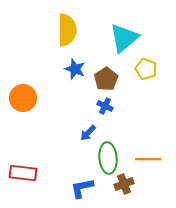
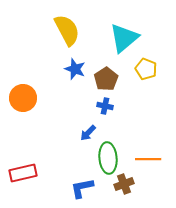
yellow semicircle: rotated 28 degrees counterclockwise
blue cross: rotated 14 degrees counterclockwise
red rectangle: rotated 20 degrees counterclockwise
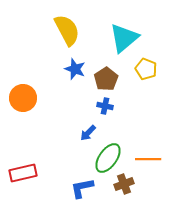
green ellipse: rotated 40 degrees clockwise
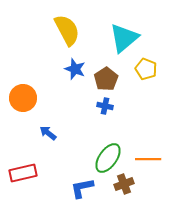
blue arrow: moved 40 px left; rotated 84 degrees clockwise
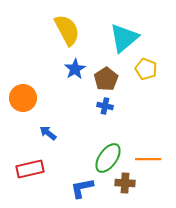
blue star: rotated 20 degrees clockwise
red rectangle: moved 7 px right, 4 px up
brown cross: moved 1 px right, 1 px up; rotated 24 degrees clockwise
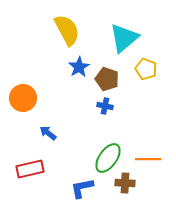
blue star: moved 4 px right, 2 px up
brown pentagon: moved 1 px right; rotated 20 degrees counterclockwise
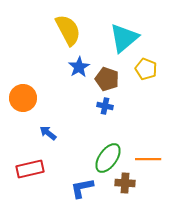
yellow semicircle: moved 1 px right
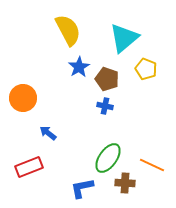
orange line: moved 4 px right, 6 px down; rotated 25 degrees clockwise
red rectangle: moved 1 px left, 2 px up; rotated 8 degrees counterclockwise
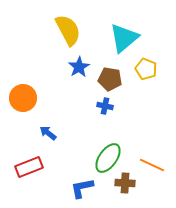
brown pentagon: moved 3 px right; rotated 10 degrees counterclockwise
